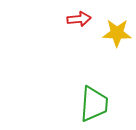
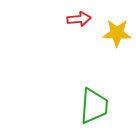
green trapezoid: moved 2 px down
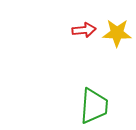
red arrow: moved 5 px right, 11 px down
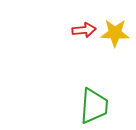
yellow star: moved 2 px left
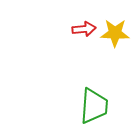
red arrow: moved 1 px up
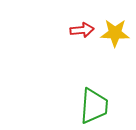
red arrow: moved 2 px left, 1 px down
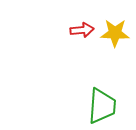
green trapezoid: moved 8 px right
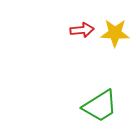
green trapezoid: moved 2 px left; rotated 54 degrees clockwise
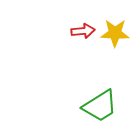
red arrow: moved 1 px right, 1 px down
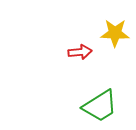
red arrow: moved 3 px left, 21 px down
